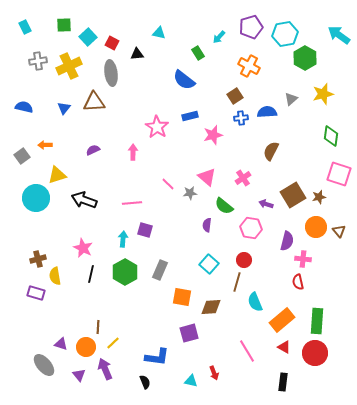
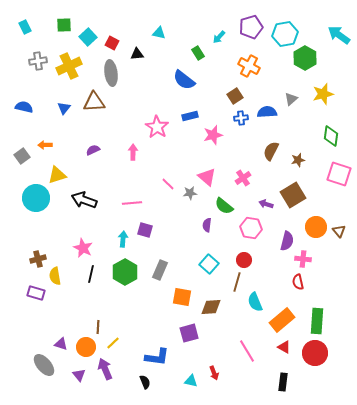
brown star at (319, 197): moved 21 px left, 37 px up
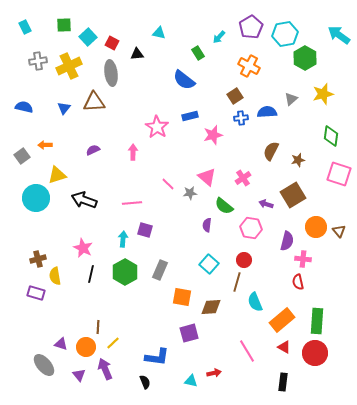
purple pentagon at (251, 27): rotated 15 degrees counterclockwise
red arrow at (214, 373): rotated 80 degrees counterclockwise
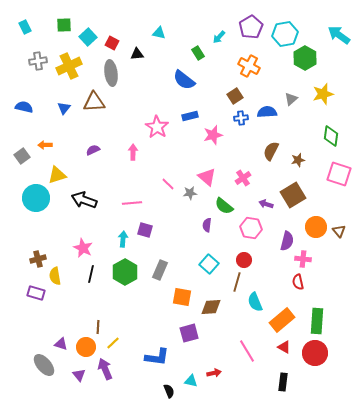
black semicircle at (145, 382): moved 24 px right, 9 px down
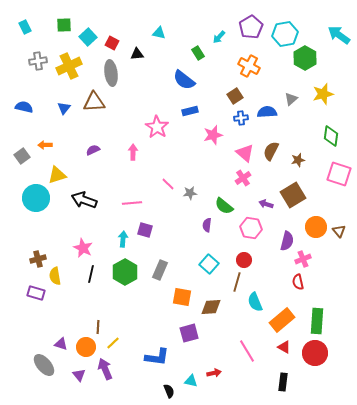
blue rectangle at (190, 116): moved 5 px up
pink triangle at (207, 177): moved 38 px right, 24 px up
pink cross at (303, 259): rotated 28 degrees counterclockwise
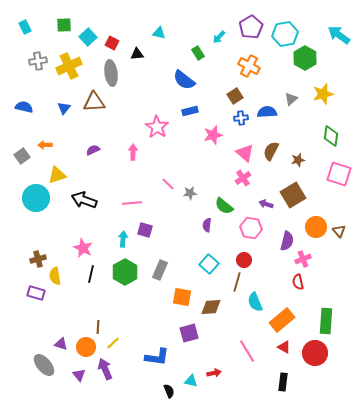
green rectangle at (317, 321): moved 9 px right
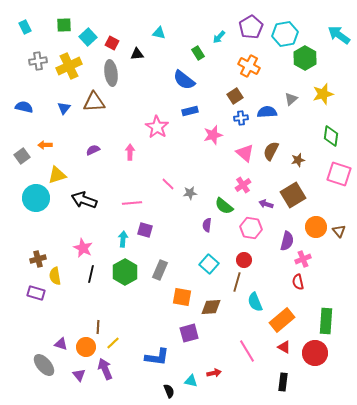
pink arrow at (133, 152): moved 3 px left
pink cross at (243, 178): moved 7 px down
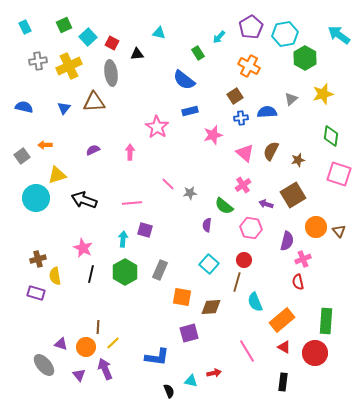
green square at (64, 25): rotated 21 degrees counterclockwise
